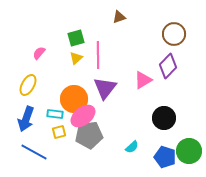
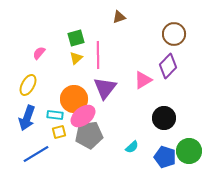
cyan rectangle: moved 1 px down
blue arrow: moved 1 px right, 1 px up
blue line: moved 2 px right, 2 px down; rotated 60 degrees counterclockwise
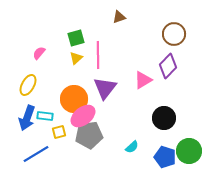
cyan rectangle: moved 10 px left, 1 px down
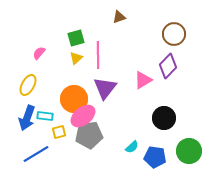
blue pentagon: moved 10 px left; rotated 10 degrees counterclockwise
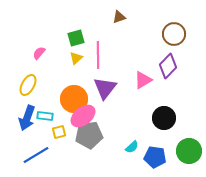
blue line: moved 1 px down
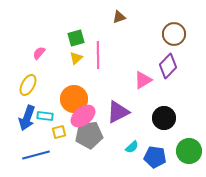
purple triangle: moved 13 px right, 24 px down; rotated 25 degrees clockwise
blue line: rotated 16 degrees clockwise
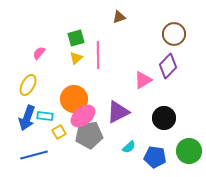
yellow square: rotated 16 degrees counterclockwise
cyan semicircle: moved 3 px left
blue line: moved 2 px left
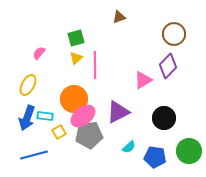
pink line: moved 3 px left, 10 px down
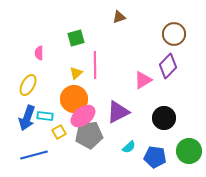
pink semicircle: rotated 40 degrees counterclockwise
yellow triangle: moved 15 px down
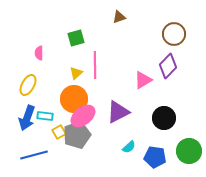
gray pentagon: moved 12 px left; rotated 12 degrees counterclockwise
